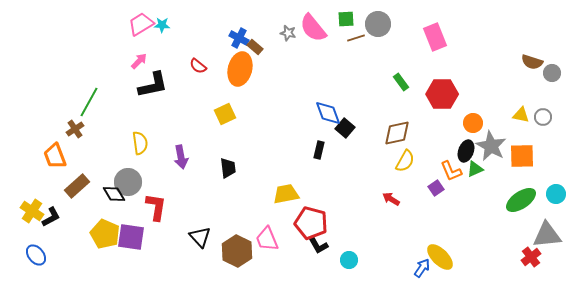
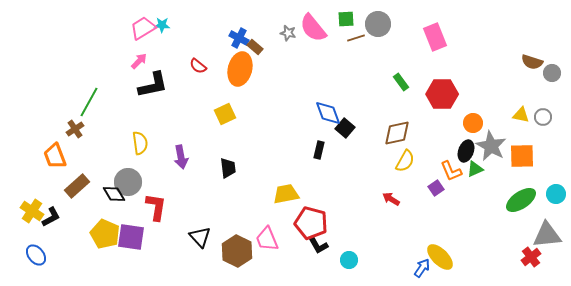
pink trapezoid at (141, 24): moved 2 px right, 4 px down
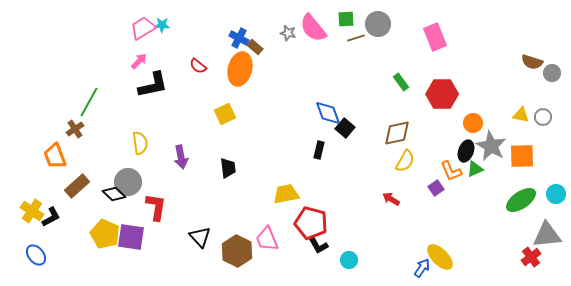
black diamond at (114, 194): rotated 15 degrees counterclockwise
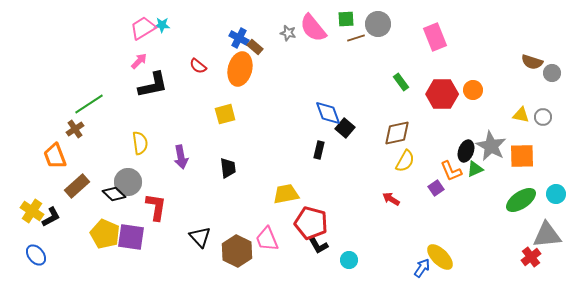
green line at (89, 102): moved 2 px down; rotated 28 degrees clockwise
yellow square at (225, 114): rotated 10 degrees clockwise
orange circle at (473, 123): moved 33 px up
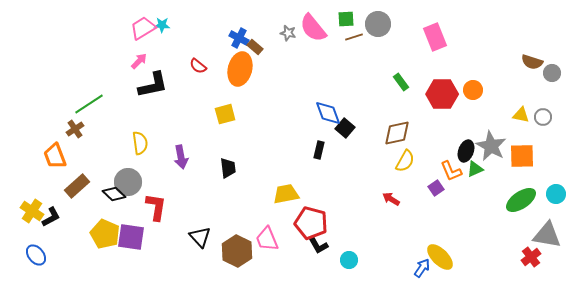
brown line at (356, 38): moved 2 px left, 1 px up
gray triangle at (547, 235): rotated 16 degrees clockwise
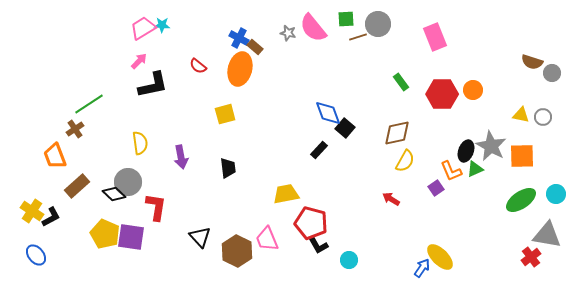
brown line at (354, 37): moved 4 px right
black rectangle at (319, 150): rotated 30 degrees clockwise
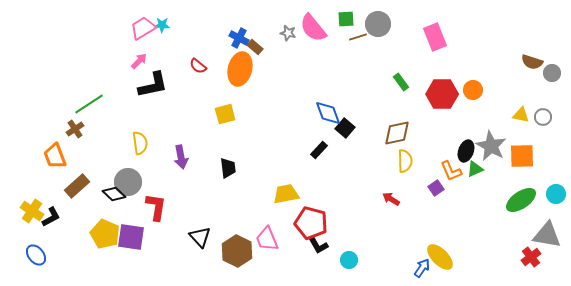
yellow semicircle at (405, 161): rotated 30 degrees counterclockwise
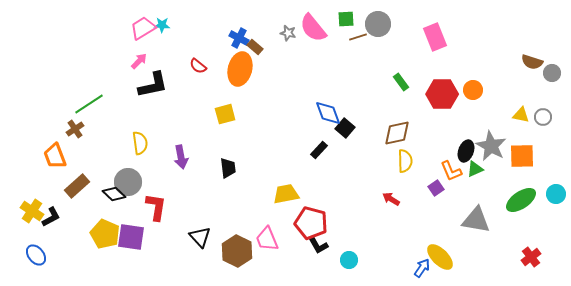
gray triangle at (547, 235): moved 71 px left, 15 px up
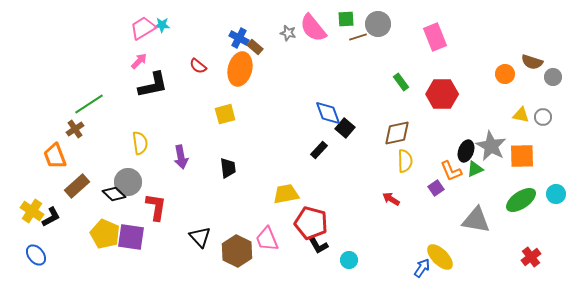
gray circle at (552, 73): moved 1 px right, 4 px down
orange circle at (473, 90): moved 32 px right, 16 px up
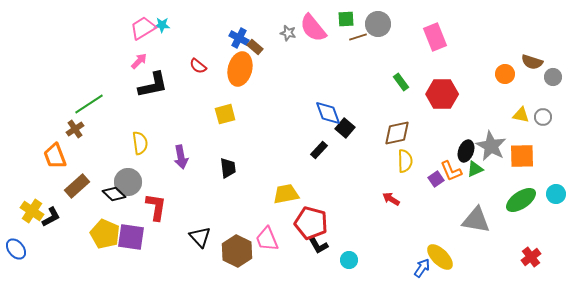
purple square at (436, 188): moved 9 px up
blue ellipse at (36, 255): moved 20 px left, 6 px up
